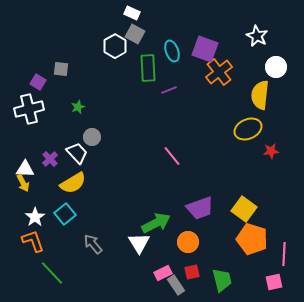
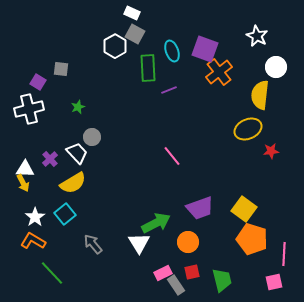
orange L-shape at (33, 241): rotated 40 degrees counterclockwise
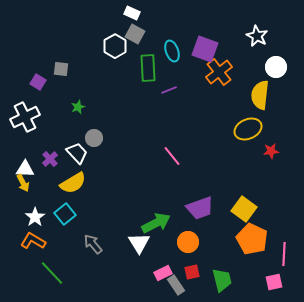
white cross at (29, 109): moved 4 px left, 8 px down; rotated 12 degrees counterclockwise
gray circle at (92, 137): moved 2 px right, 1 px down
orange pentagon at (252, 239): rotated 8 degrees clockwise
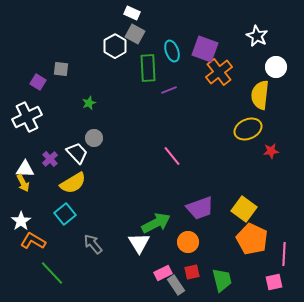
green star at (78, 107): moved 11 px right, 4 px up
white cross at (25, 117): moved 2 px right
white star at (35, 217): moved 14 px left, 4 px down
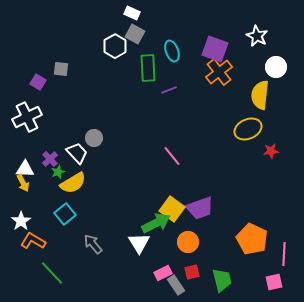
purple square at (205, 49): moved 10 px right
green star at (89, 103): moved 31 px left, 69 px down
yellow square at (244, 209): moved 72 px left
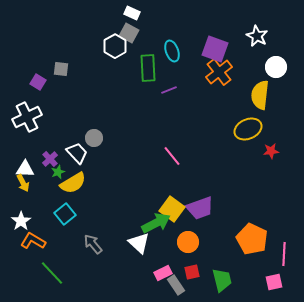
gray square at (135, 34): moved 6 px left, 1 px up
white triangle at (139, 243): rotated 15 degrees counterclockwise
